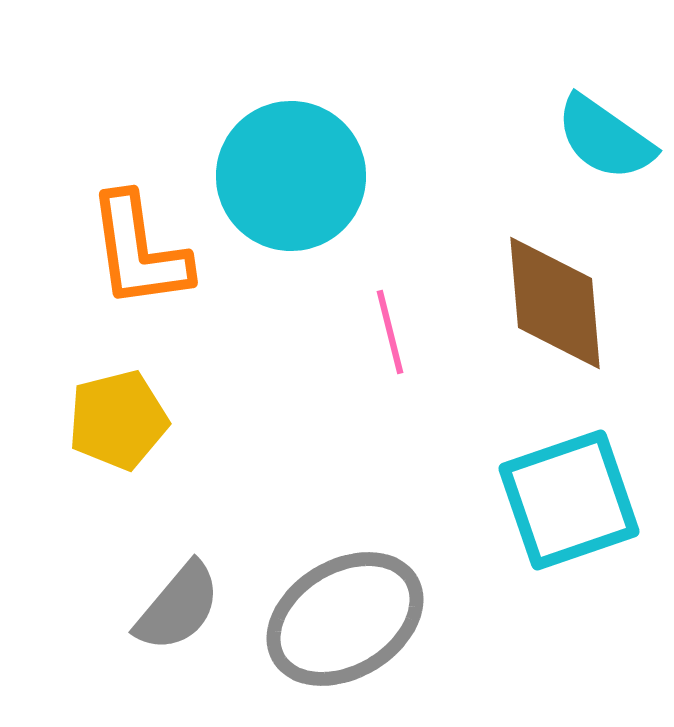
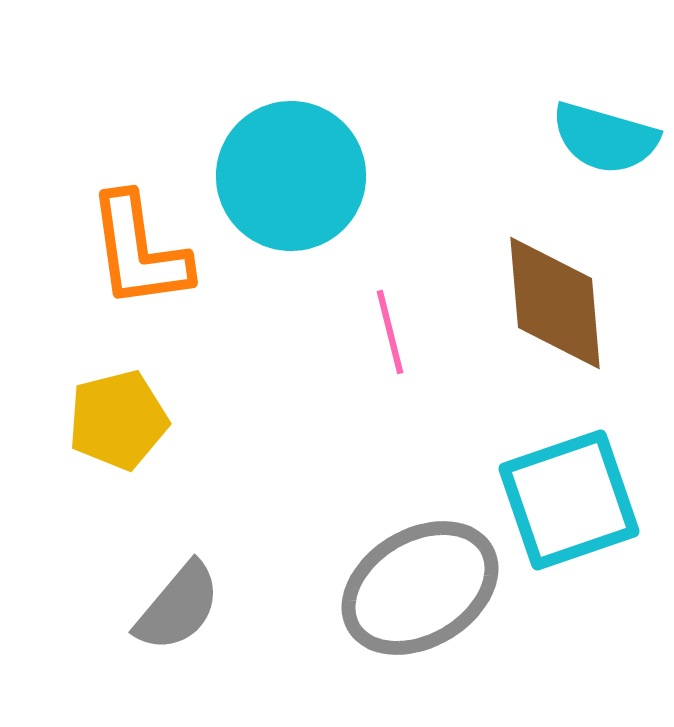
cyan semicircle: rotated 19 degrees counterclockwise
gray ellipse: moved 75 px right, 31 px up
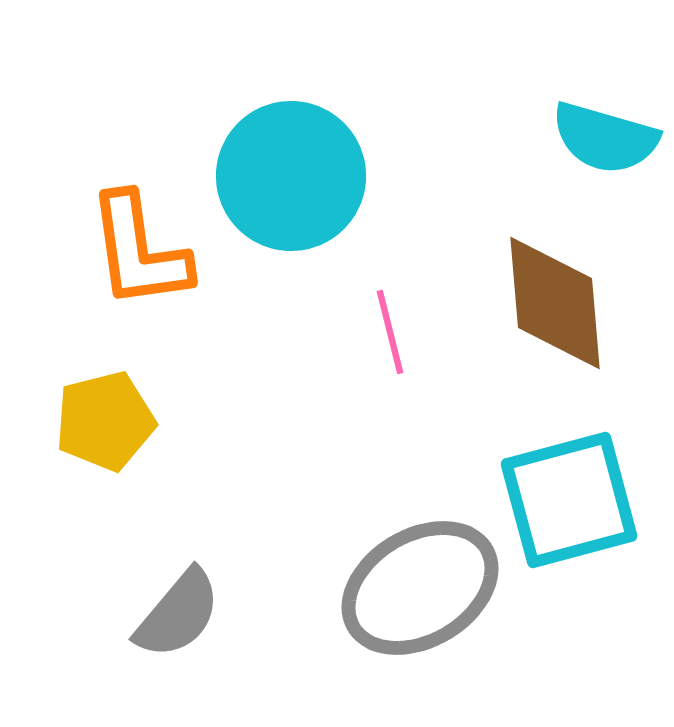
yellow pentagon: moved 13 px left, 1 px down
cyan square: rotated 4 degrees clockwise
gray semicircle: moved 7 px down
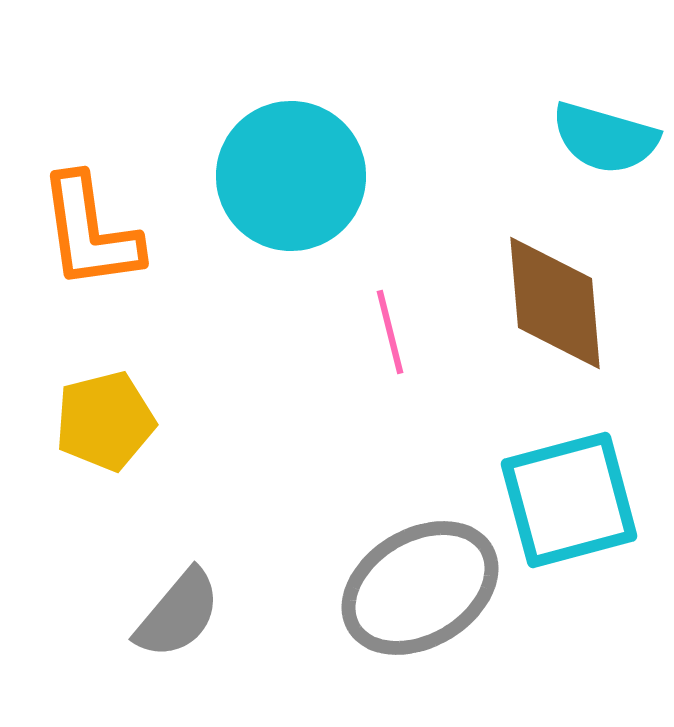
orange L-shape: moved 49 px left, 19 px up
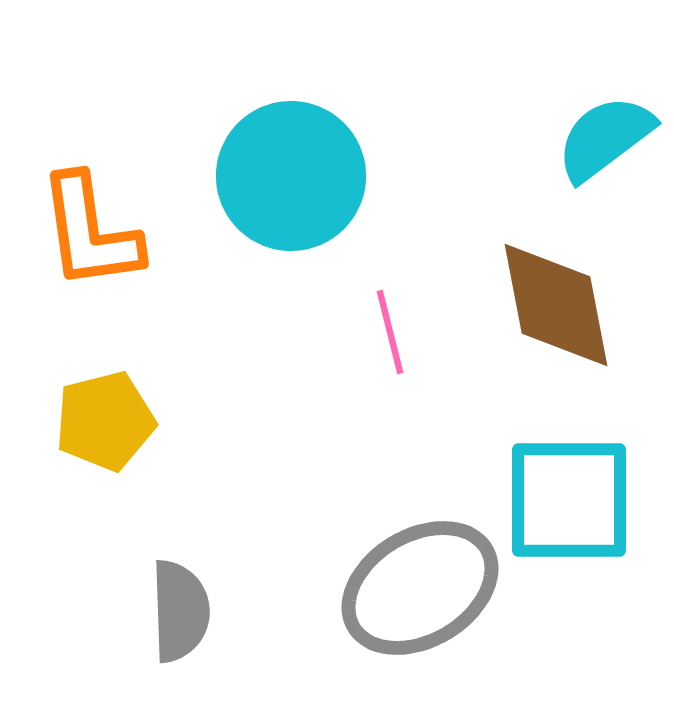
cyan semicircle: rotated 127 degrees clockwise
brown diamond: moved 1 px right, 2 px down; rotated 6 degrees counterclockwise
cyan square: rotated 15 degrees clockwise
gray semicircle: moved 2 px right, 3 px up; rotated 42 degrees counterclockwise
